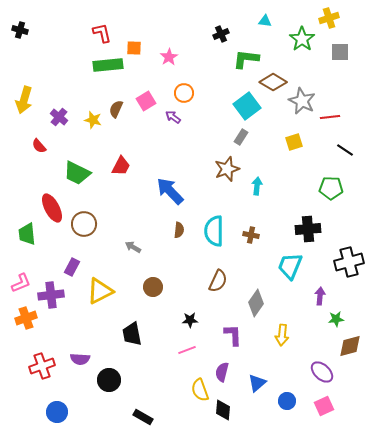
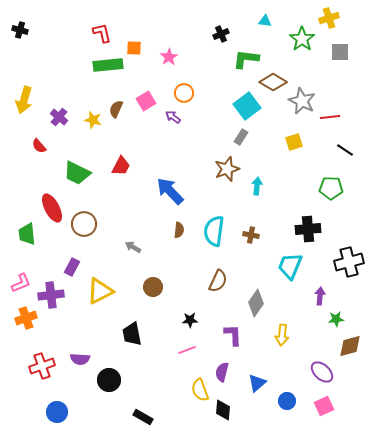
cyan semicircle at (214, 231): rotated 8 degrees clockwise
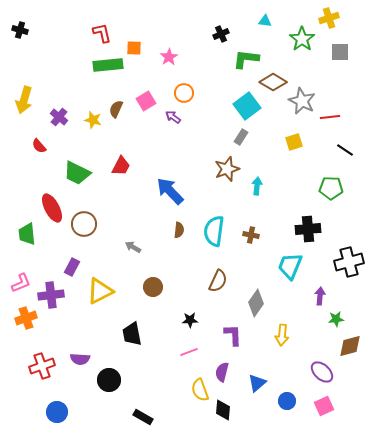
pink line at (187, 350): moved 2 px right, 2 px down
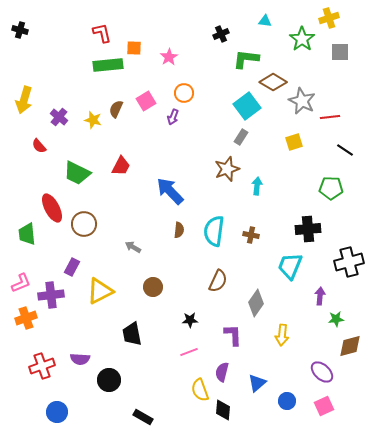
purple arrow at (173, 117): rotated 105 degrees counterclockwise
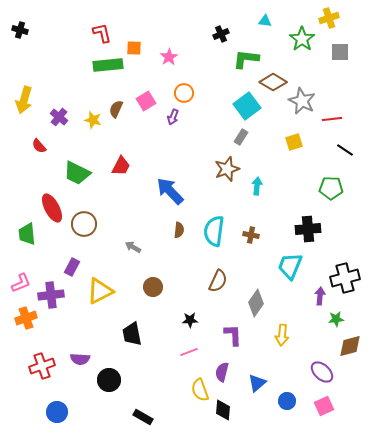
red line at (330, 117): moved 2 px right, 2 px down
black cross at (349, 262): moved 4 px left, 16 px down
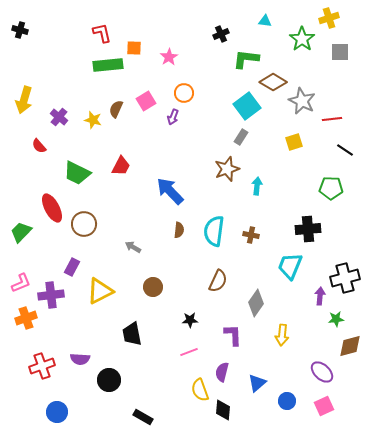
green trapezoid at (27, 234): moved 6 px left, 2 px up; rotated 50 degrees clockwise
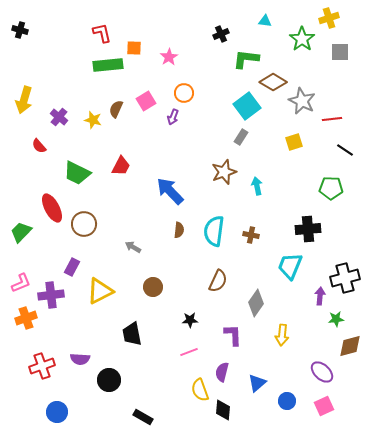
brown star at (227, 169): moved 3 px left, 3 px down
cyan arrow at (257, 186): rotated 18 degrees counterclockwise
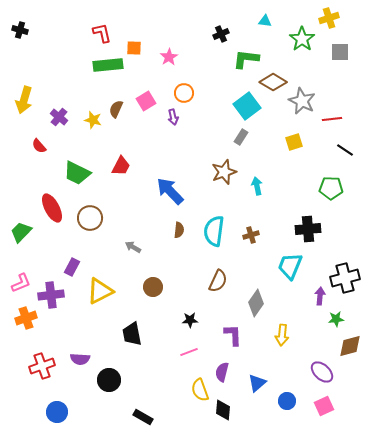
purple arrow at (173, 117): rotated 35 degrees counterclockwise
brown circle at (84, 224): moved 6 px right, 6 px up
brown cross at (251, 235): rotated 28 degrees counterclockwise
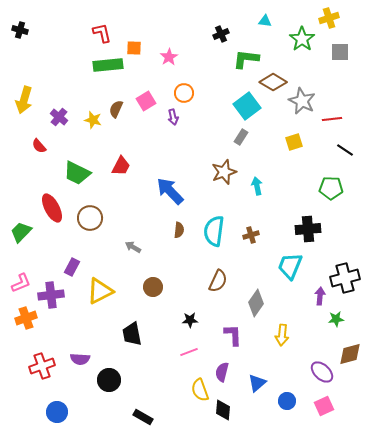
brown diamond at (350, 346): moved 8 px down
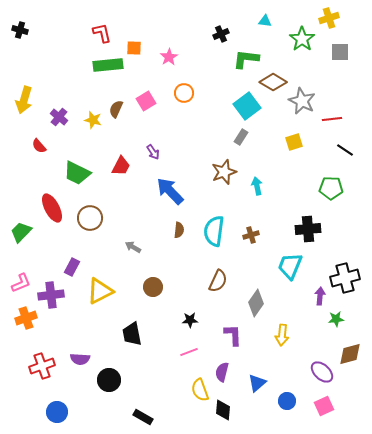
purple arrow at (173, 117): moved 20 px left, 35 px down; rotated 21 degrees counterclockwise
